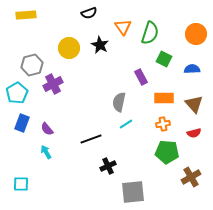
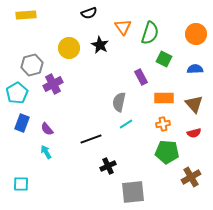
blue semicircle: moved 3 px right
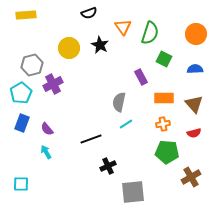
cyan pentagon: moved 4 px right
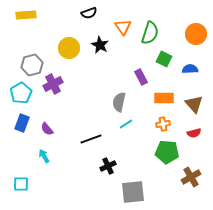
blue semicircle: moved 5 px left
cyan arrow: moved 2 px left, 4 px down
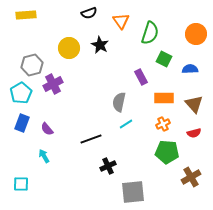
orange triangle: moved 2 px left, 6 px up
orange cross: rotated 16 degrees counterclockwise
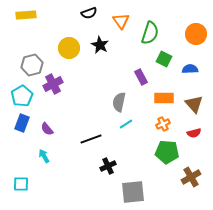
cyan pentagon: moved 1 px right, 3 px down
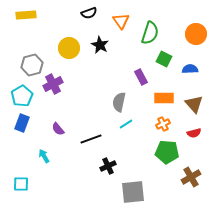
purple semicircle: moved 11 px right
